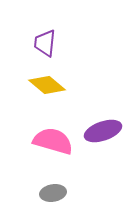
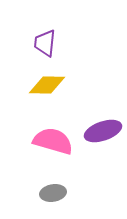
yellow diamond: rotated 39 degrees counterclockwise
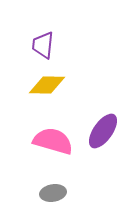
purple trapezoid: moved 2 px left, 2 px down
purple ellipse: rotated 36 degrees counterclockwise
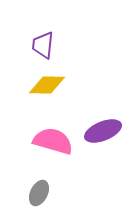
purple ellipse: rotated 33 degrees clockwise
gray ellipse: moved 14 px left; rotated 55 degrees counterclockwise
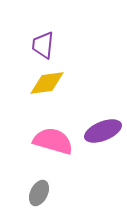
yellow diamond: moved 2 px up; rotated 9 degrees counterclockwise
